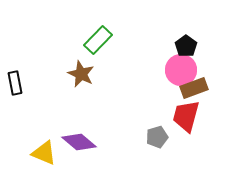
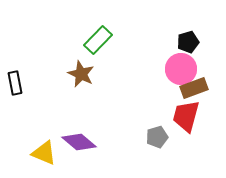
black pentagon: moved 2 px right, 4 px up; rotated 20 degrees clockwise
pink circle: moved 1 px up
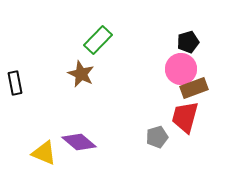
red trapezoid: moved 1 px left, 1 px down
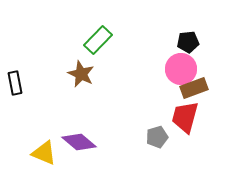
black pentagon: rotated 10 degrees clockwise
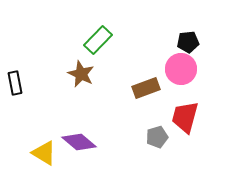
brown rectangle: moved 48 px left
yellow triangle: rotated 8 degrees clockwise
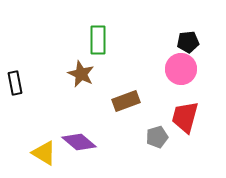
green rectangle: rotated 44 degrees counterclockwise
brown rectangle: moved 20 px left, 13 px down
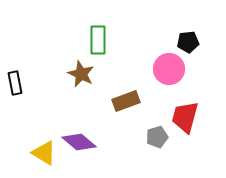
pink circle: moved 12 px left
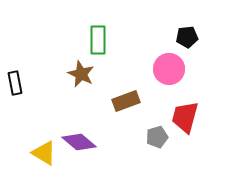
black pentagon: moved 1 px left, 5 px up
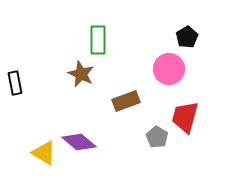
black pentagon: rotated 25 degrees counterclockwise
gray pentagon: rotated 25 degrees counterclockwise
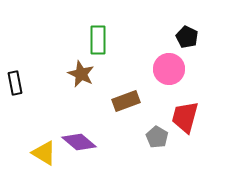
black pentagon: rotated 15 degrees counterclockwise
